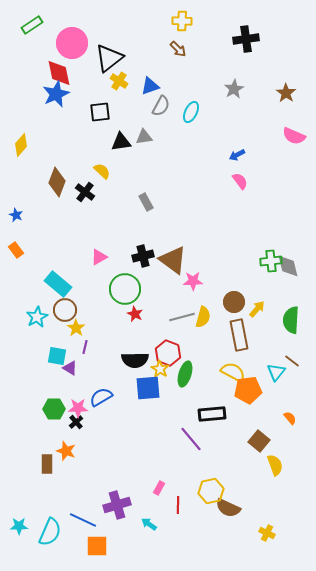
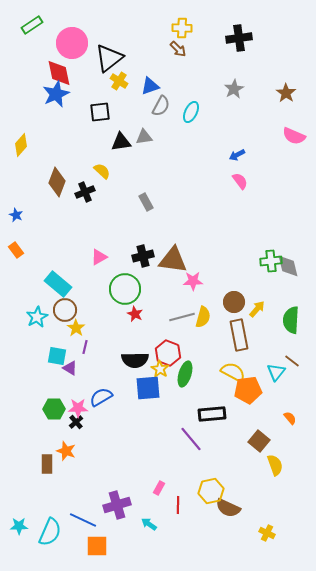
yellow cross at (182, 21): moved 7 px down
black cross at (246, 39): moved 7 px left, 1 px up
black cross at (85, 192): rotated 30 degrees clockwise
brown triangle at (173, 260): rotated 28 degrees counterclockwise
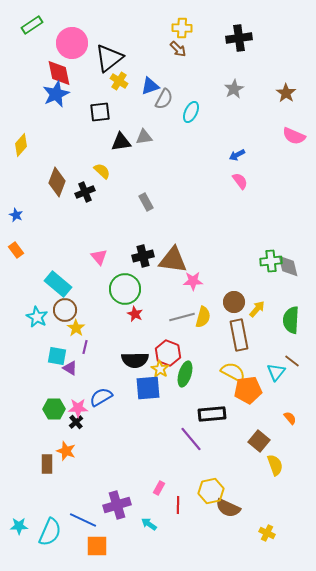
gray semicircle at (161, 106): moved 3 px right, 7 px up
pink triangle at (99, 257): rotated 42 degrees counterclockwise
cyan star at (37, 317): rotated 15 degrees counterclockwise
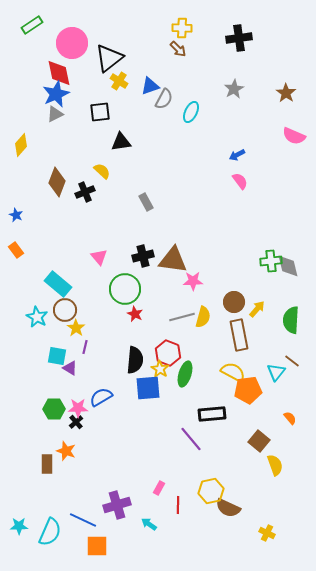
gray triangle at (144, 137): moved 89 px left, 23 px up; rotated 18 degrees counterclockwise
black semicircle at (135, 360): rotated 84 degrees counterclockwise
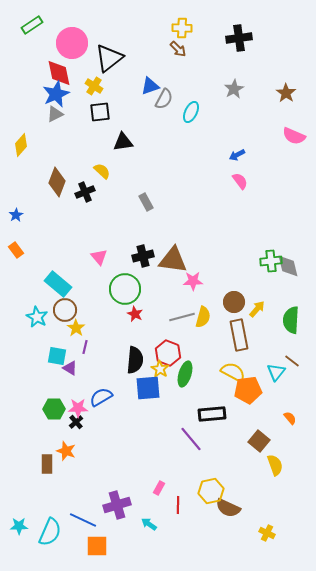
yellow cross at (119, 81): moved 25 px left, 5 px down
black triangle at (121, 142): moved 2 px right
blue star at (16, 215): rotated 16 degrees clockwise
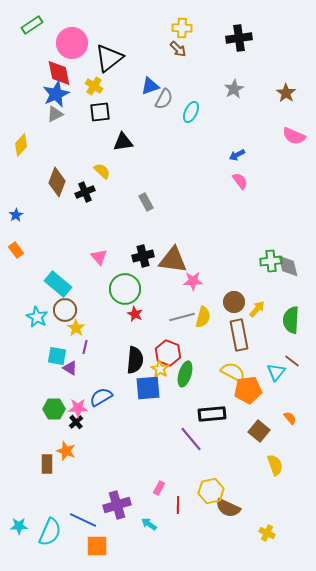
brown square at (259, 441): moved 10 px up
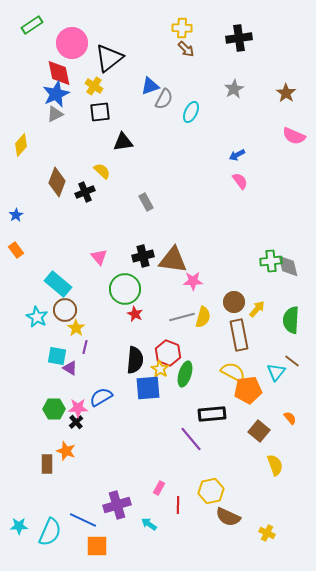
brown arrow at (178, 49): moved 8 px right
brown semicircle at (228, 508): moved 9 px down
